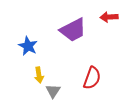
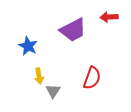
yellow arrow: moved 1 px down
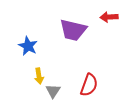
purple trapezoid: rotated 40 degrees clockwise
red semicircle: moved 3 px left, 7 px down
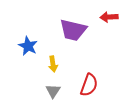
yellow arrow: moved 14 px right, 12 px up
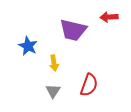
yellow arrow: moved 1 px right, 1 px up
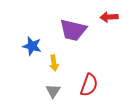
blue star: moved 4 px right; rotated 12 degrees counterclockwise
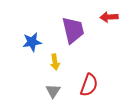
purple trapezoid: rotated 116 degrees counterclockwise
blue star: moved 4 px up; rotated 24 degrees counterclockwise
yellow arrow: moved 1 px right, 1 px up
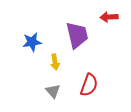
purple trapezoid: moved 4 px right, 5 px down
gray triangle: rotated 14 degrees counterclockwise
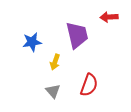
yellow arrow: rotated 28 degrees clockwise
